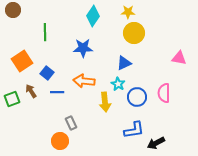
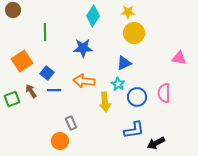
blue line: moved 3 px left, 2 px up
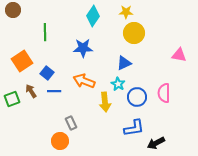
yellow star: moved 2 px left
pink triangle: moved 3 px up
orange arrow: rotated 15 degrees clockwise
blue line: moved 1 px down
blue L-shape: moved 2 px up
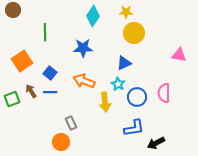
blue square: moved 3 px right
blue line: moved 4 px left, 1 px down
orange circle: moved 1 px right, 1 px down
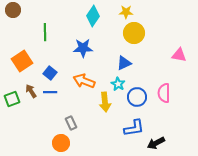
orange circle: moved 1 px down
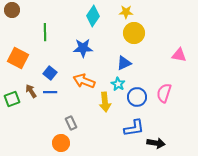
brown circle: moved 1 px left
orange square: moved 4 px left, 3 px up; rotated 30 degrees counterclockwise
pink semicircle: rotated 18 degrees clockwise
black arrow: rotated 144 degrees counterclockwise
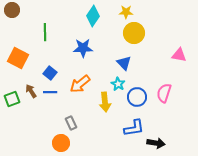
blue triangle: rotated 49 degrees counterclockwise
orange arrow: moved 4 px left, 3 px down; rotated 60 degrees counterclockwise
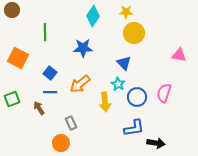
brown arrow: moved 8 px right, 17 px down
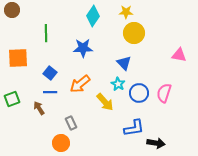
green line: moved 1 px right, 1 px down
orange square: rotated 30 degrees counterclockwise
blue circle: moved 2 px right, 4 px up
yellow arrow: rotated 36 degrees counterclockwise
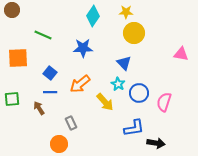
green line: moved 3 px left, 2 px down; rotated 66 degrees counterclockwise
pink triangle: moved 2 px right, 1 px up
pink semicircle: moved 9 px down
green square: rotated 14 degrees clockwise
orange circle: moved 2 px left, 1 px down
